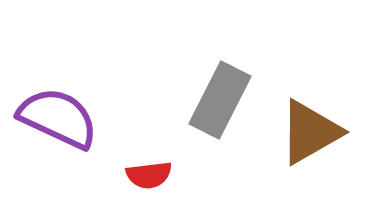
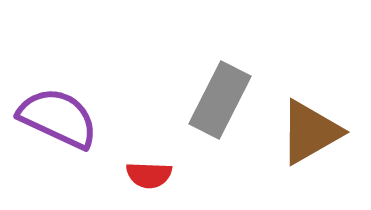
red semicircle: rotated 9 degrees clockwise
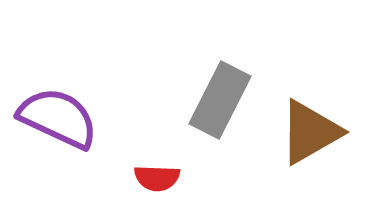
red semicircle: moved 8 px right, 3 px down
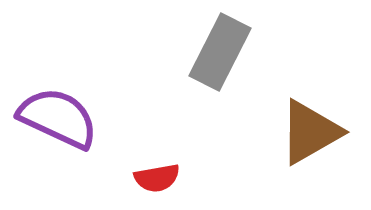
gray rectangle: moved 48 px up
red semicircle: rotated 12 degrees counterclockwise
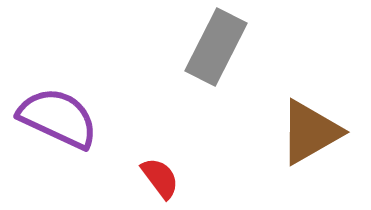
gray rectangle: moved 4 px left, 5 px up
red semicircle: moved 3 px right; rotated 117 degrees counterclockwise
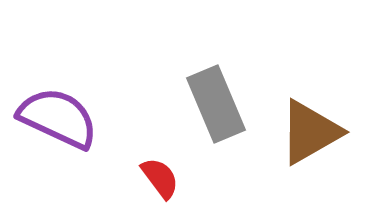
gray rectangle: moved 57 px down; rotated 50 degrees counterclockwise
